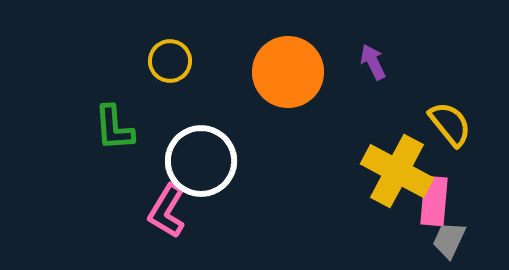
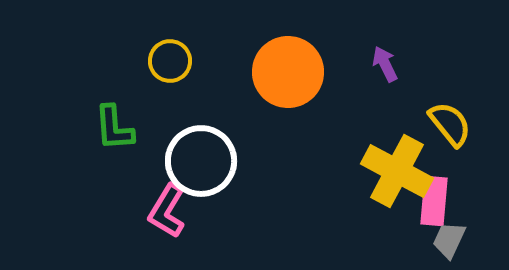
purple arrow: moved 12 px right, 2 px down
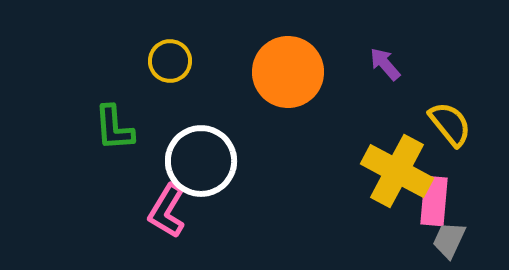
purple arrow: rotated 15 degrees counterclockwise
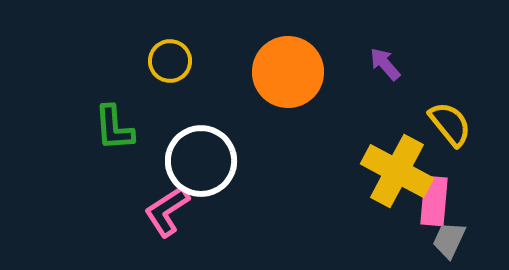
pink L-shape: rotated 26 degrees clockwise
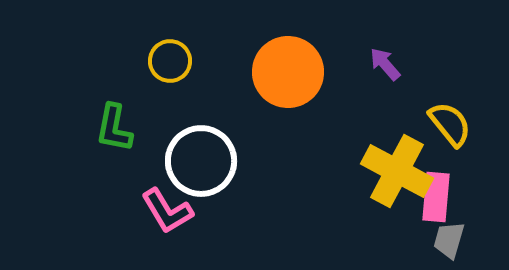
green L-shape: rotated 15 degrees clockwise
pink rectangle: moved 2 px right, 4 px up
pink L-shape: rotated 88 degrees counterclockwise
gray trapezoid: rotated 9 degrees counterclockwise
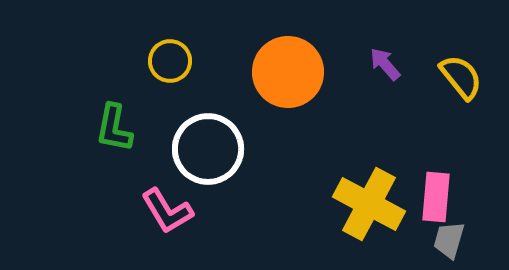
yellow semicircle: moved 11 px right, 47 px up
white circle: moved 7 px right, 12 px up
yellow cross: moved 28 px left, 33 px down
